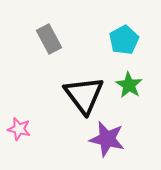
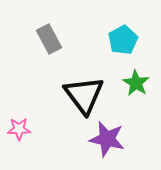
cyan pentagon: moved 1 px left
green star: moved 7 px right, 2 px up
pink star: rotated 15 degrees counterclockwise
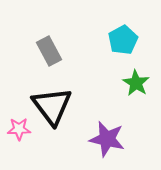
gray rectangle: moved 12 px down
black triangle: moved 32 px left, 11 px down
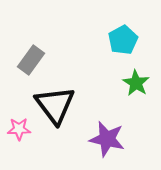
gray rectangle: moved 18 px left, 9 px down; rotated 64 degrees clockwise
black triangle: moved 3 px right, 1 px up
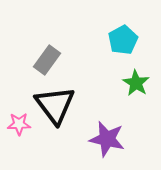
gray rectangle: moved 16 px right
pink star: moved 5 px up
